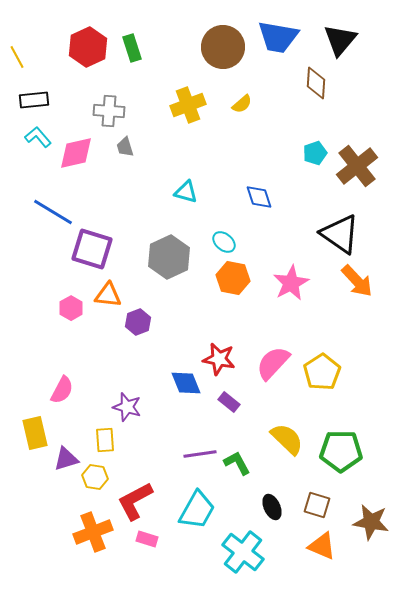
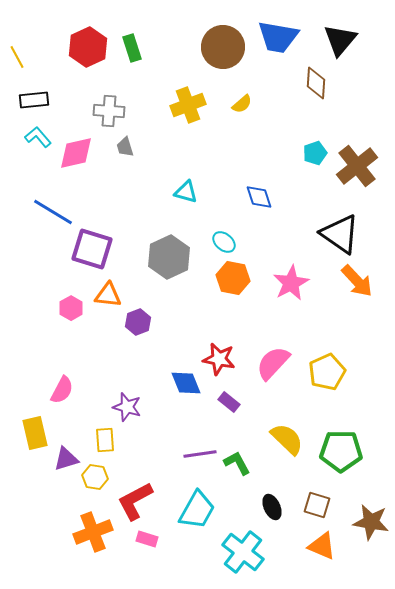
yellow pentagon at (322, 372): moved 5 px right; rotated 9 degrees clockwise
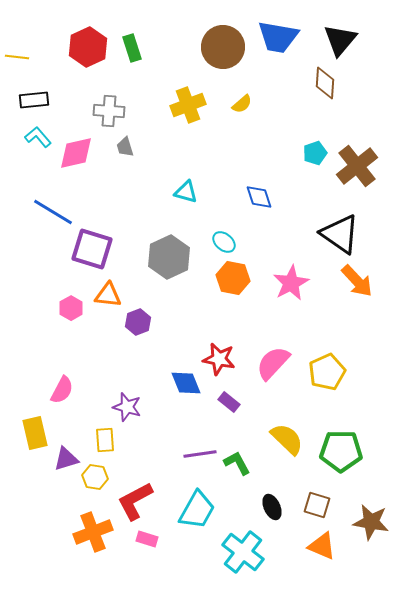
yellow line at (17, 57): rotated 55 degrees counterclockwise
brown diamond at (316, 83): moved 9 px right
